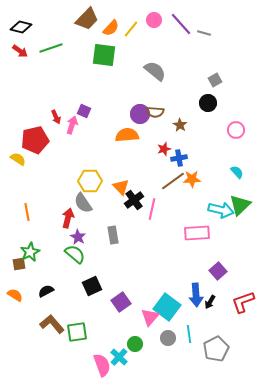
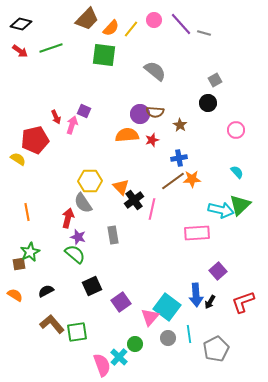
black diamond at (21, 27): moved 3 px up
red star at (164, 149): moved 12 px left, 9 px up
purple star at (78, 237): rotated 14 degrees counterclockwise
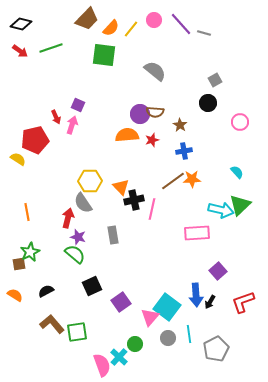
purple square at (84, 111): moved 6 px left, 6 px up
pink circle at (236, 130): moved 4 px right, 8 px up
blue cross at (179, 158): moved 5 px right, 7 px up
black cross at (134, 200): rotated 24 degrees clockwise
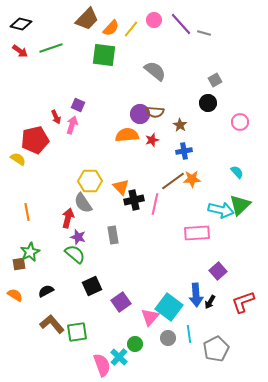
pink line at (152, 209): moved 3 px right, 5 px up
cyan square at (167, 307): moved 2 px right
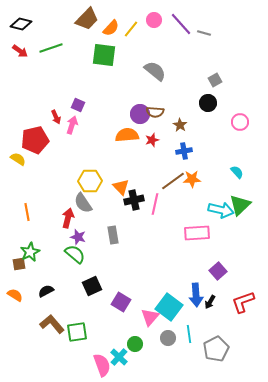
purple square at (121, 302): rotated 24 degrees counterclockwise
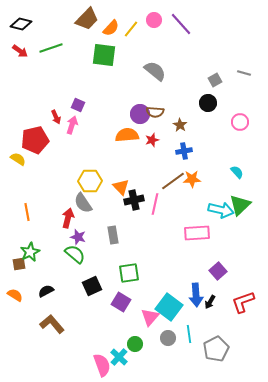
gray line at (204, 33): moved 40 px right, 40 px down
green square at (77, 332): moved 52 px right, 59 px up
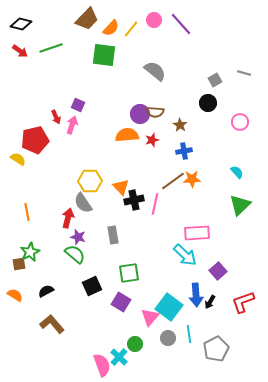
cyan arrow at (221, 210): moved 36 px left, 45 px down; rotated 30 degrees clockwise
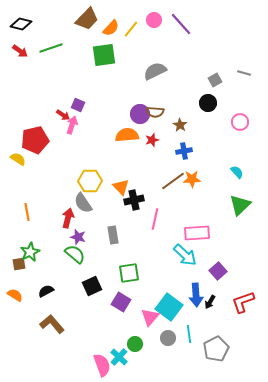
green square at (104, 55): rotated 15 degrees counterclockwise
gray semicircle at (155, 71): rotated 65 degrees counterclockwise
red arrow at (56, 117): moved 7 px right, 2 px up; rotated 32 degrees counterclockwise
pink line at (155, 204): moved 15 px down
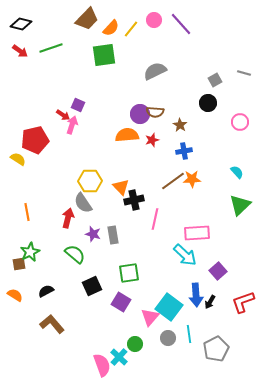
purple star at (78, 237): moved 15 px right, 3 px up
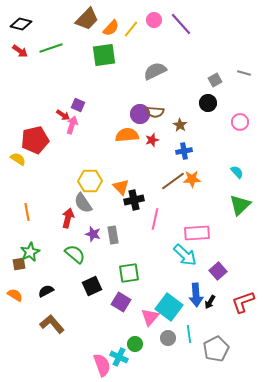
cyan cross at (119, 357): rotated 18 degrees counterclockwise
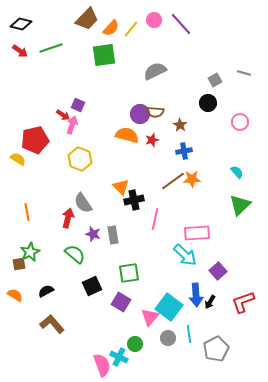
orange semicircle at (127, 135): rotated 20 degrees clockwise
yellow hexagon at (90, 181): moved 10 px left, 22 px up; rotated 20 degrees clockwise
